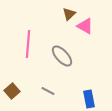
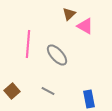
gray ellipse: moved 5 px left, 1 px up
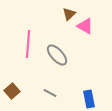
gray line: moved 2 px right, 2 px down
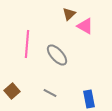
pink line: moved 1 px left
